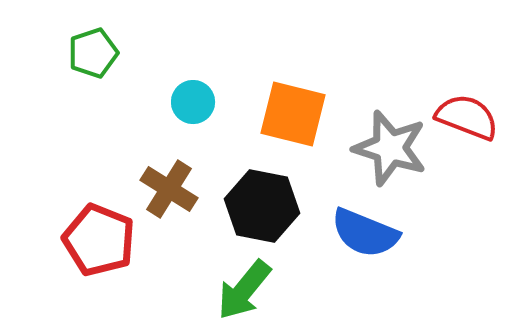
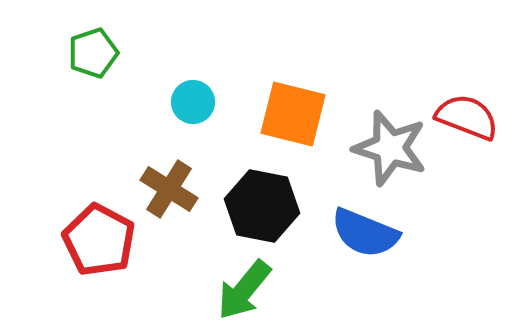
red pentagon: rotated 6 degrees clockwise
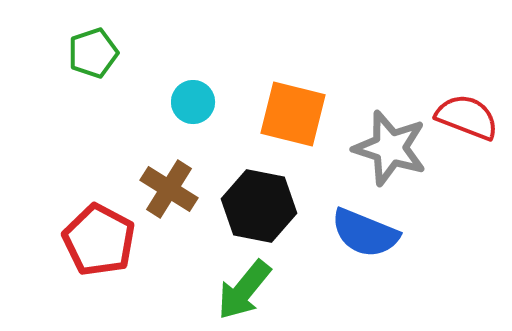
black hexagon: moved 3 px left
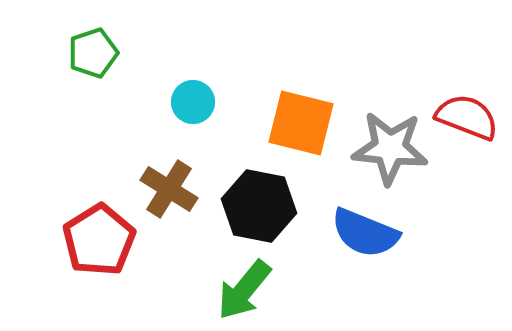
orange square: moved 8 px right, 9 px down
gray star: rotated 12 degrees counterclockwise
red pentagon: rotated 12 degrees clockwise
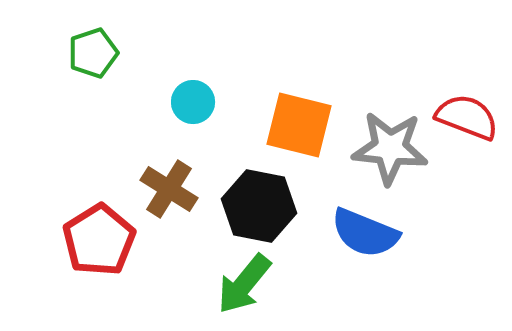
orange square: moved 2 px left, 2 px down
green arrow: moved 6 px up
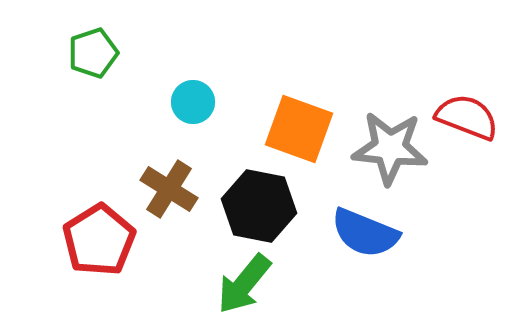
orange square: moved 4 px down; rotated 6 degrees clockwise
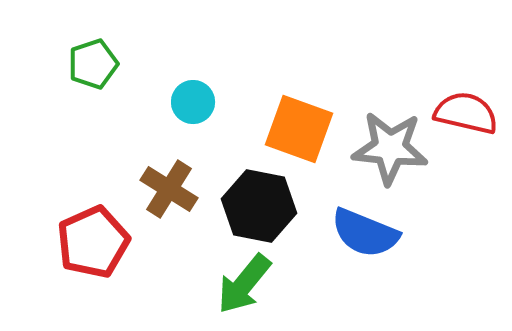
green pentagon: moved 11 px down
red semicircle: moved 1 px left, 4 px up; rotated 8 degrees counterclockwise
red pentagon: moved 6 px left, 2 px down; rotated 8 degrees clockwise
